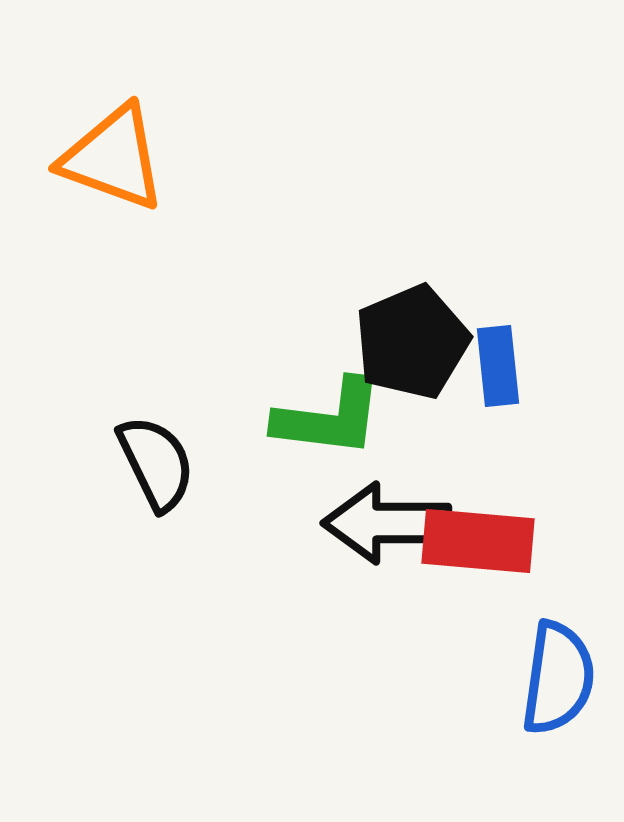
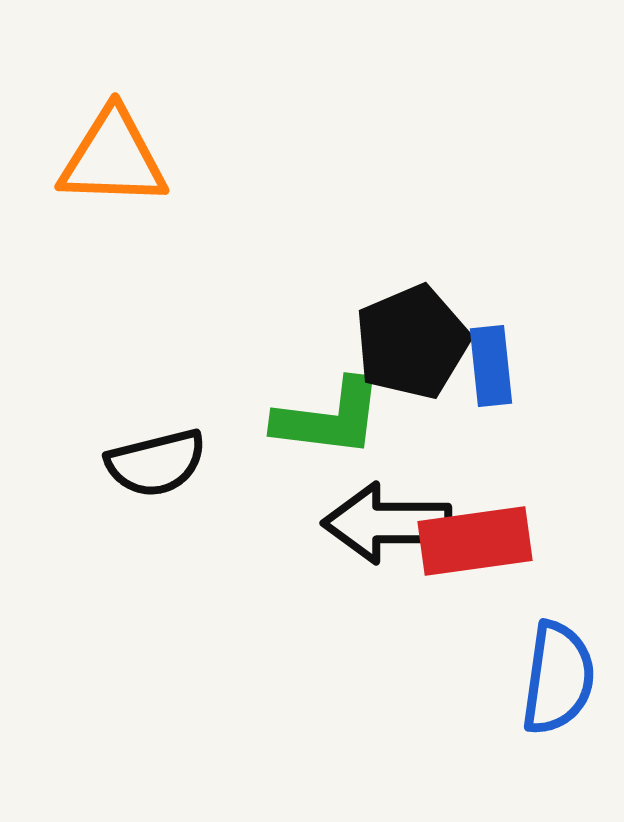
orange triangle: rotated 18 degrees counterclockwise
blue rectangle: moved 7 px left
black semicircle: rotated 102 degrees clockwise
red rectangle: moved 3 px left; rotated 13 degrees counterclockwise
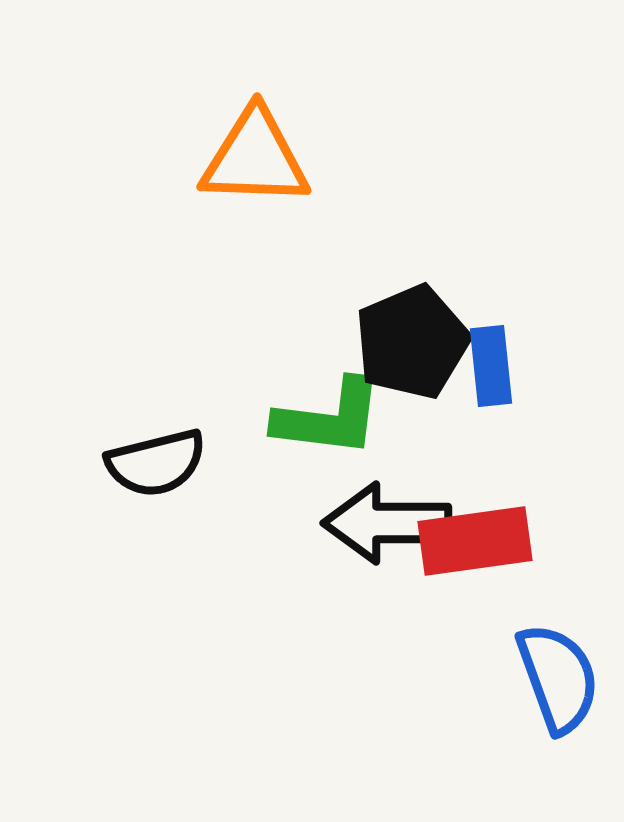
orange triangle: moved 142 px right
blue semicircle: rotated 28 degrees counterclockwise
